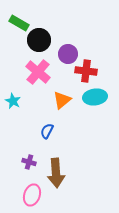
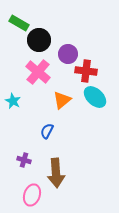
cyan ellipse: rotated 50 degrees clockwise
purple cross: moved 5 px left, 2 px up
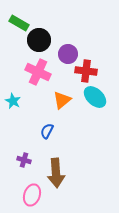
pink cross: rotated 15 degrees counterclockwise
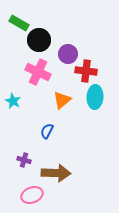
cyan ellipse: rotated 50 degrees clockwise
brown arrow: rotated 84 degrees counterclockwise
pink ellipse: rotated 50 degrees clockwise
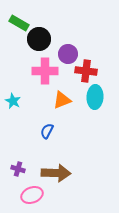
black circle: moved 1 px up
pink cross: moved 7 px right, 1 px up; rotated 25 degrees counterclockwise
orange triangle: rotated 18 degrees clockwise
purple cross: moved 6 px left, 9 px down
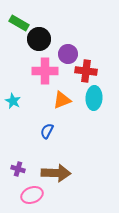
cyan ellipse: moved 1 px left, 1 px down
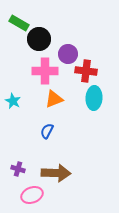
orange triangle: moved 8 px left, 1 px up
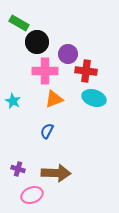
black circle: moved 2 px left, 3 px down
cyan ellipse: rotated 75 degrees counterclockwise
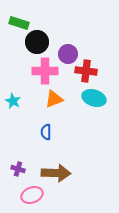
green rectangle: rotated 12 degrees counterclockwise
blue semicircle: moved 1 px left, 1 px down; rotated 28 degrees counterclockwise
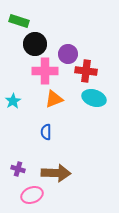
green rectangle: moved 2 px up
black circle: moved 2 px left, 2 px down
cyan star: rotated 14 degrees clockwise
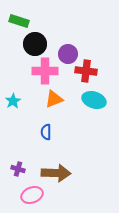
cyan ellipse: moved 2 px down
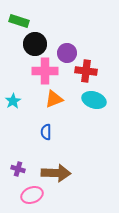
purple circle: moved 1 px left, 1 px up
